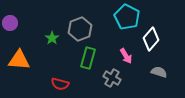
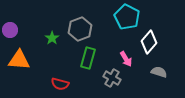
purple circle: moved 7 px down
white diamond: moved 2 px left, 3 px down
pink arrow: moved 3 px down
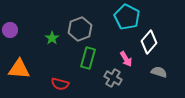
orange triangle: moved 9 px down
gray cross: moved 1 px right
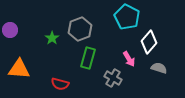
pink arrow: moved 3 px right
gray semicircle: moved 4 px up
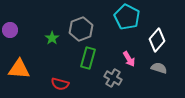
gray hexagon: moved 1 px right
white diamond: moved 8 px right, 2 px up
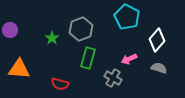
pink arrow: rotated 98 degrees clockwise
